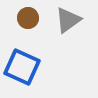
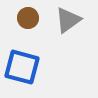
blue square: rotated 9 degrees counterclockwise
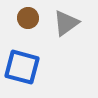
gray triangle: moved 2 px left, 3 px down
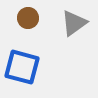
gray triangle: moved 8 px right
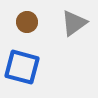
brown circle: moved 1 px left, 4 px down
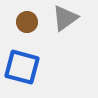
gray triangle: moved 9 px left, 5 px up
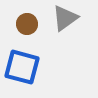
brown circle: moved 2 px down
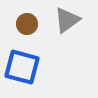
gray triangle: moved 2 px right, 2 px down
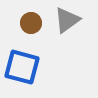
brown circle: moved 4 px right, 1 px up
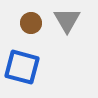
gray triangle: rotated 24 degrees counterclockwise
